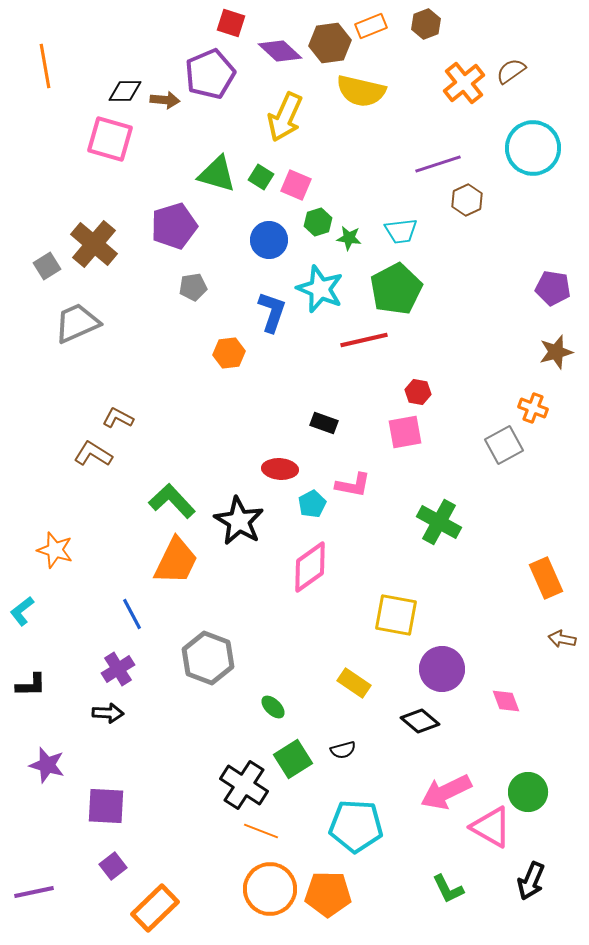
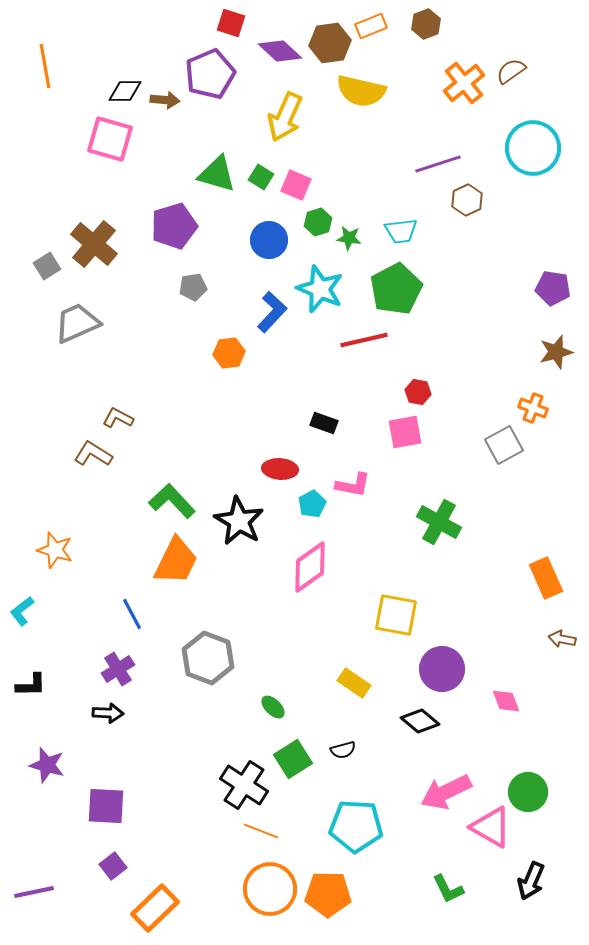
blue L-shape at (272, 312): rotated 24 degrees clockwise
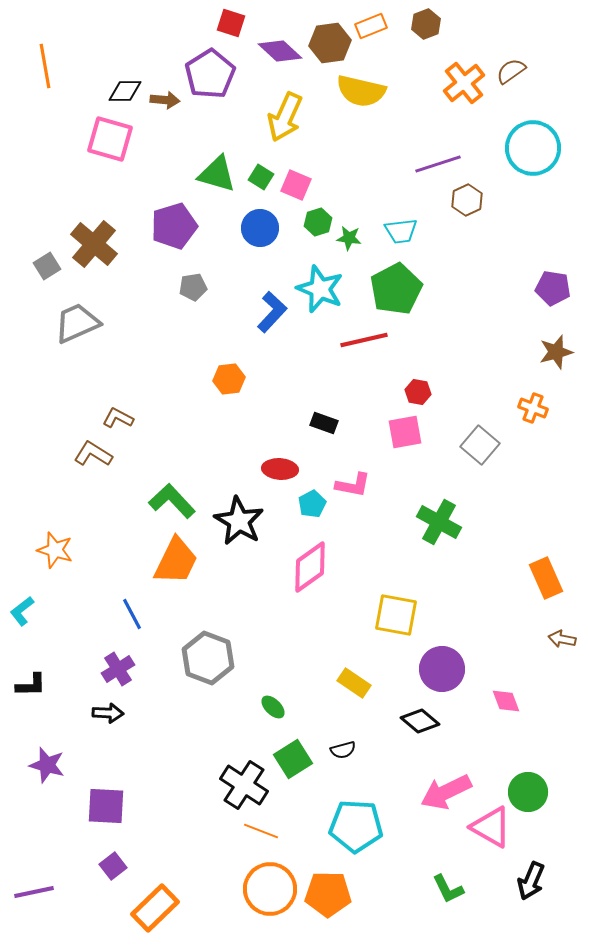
purple pentagon at (210, 74): rotated 9 degrees counterclockwise
blue circle at (269, 240): moved 9 px left, 12 px up
orange hexagon at (229, 353): moved 26 px down
gray square at (504, 445): moved 24 px left; rotated 21 degrees counterclockwise
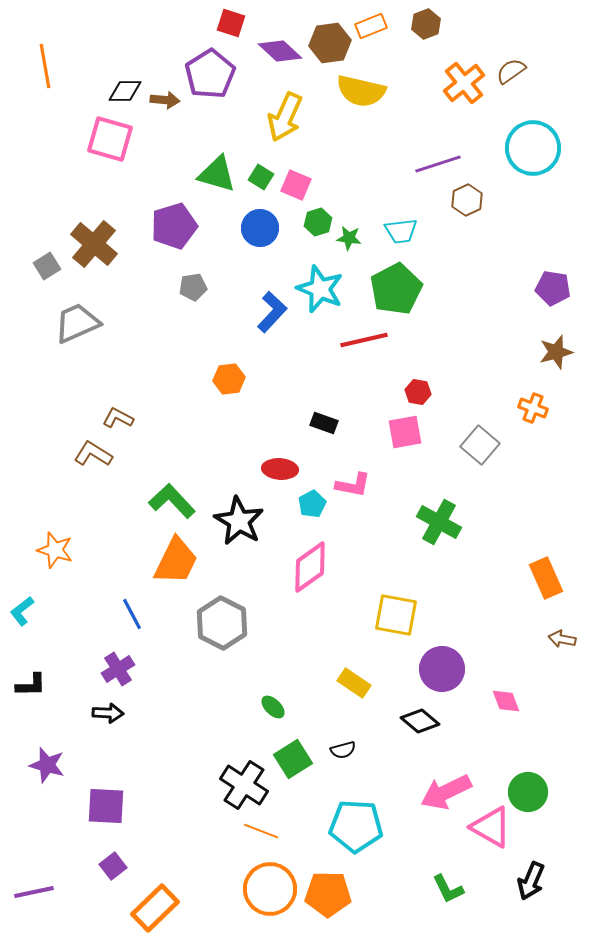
gray hexagon at (208, 658): moved 14 px right, 35 px up; rotated 6 degrees clockwise
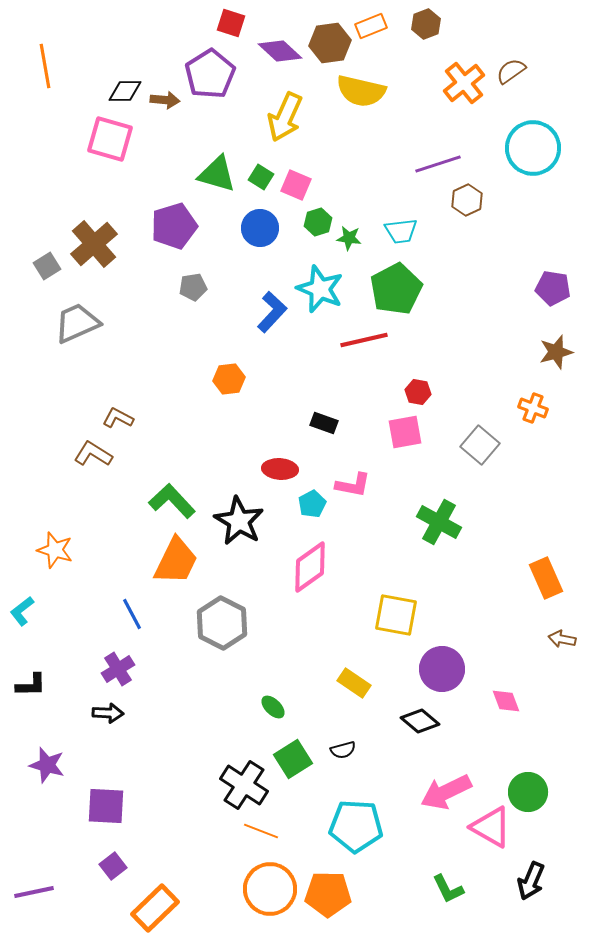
brown cross at (94, 244): rotated 9 degrees clockwise
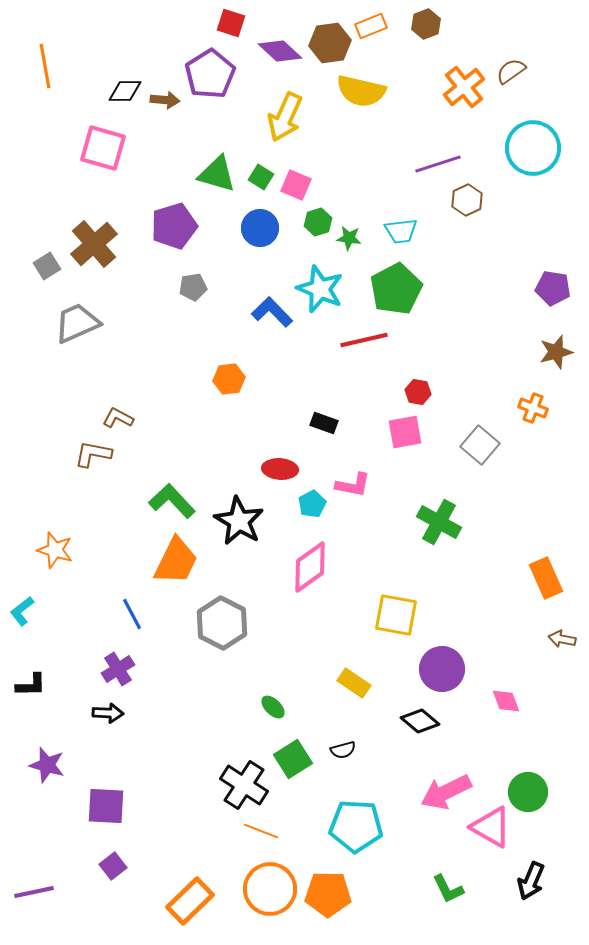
orange cross at (464, 83): moved 4 px down
pink square at (110, 139): moved 7 px left, 9 px down
blue L-shape at (272, 312): rotated 87 degrees counterclockwise
brown L-shape at (93, 454): rotated 21 degrees counterclockwise
orange rectangle at (155, 908): moved 35 px right, 7 px up
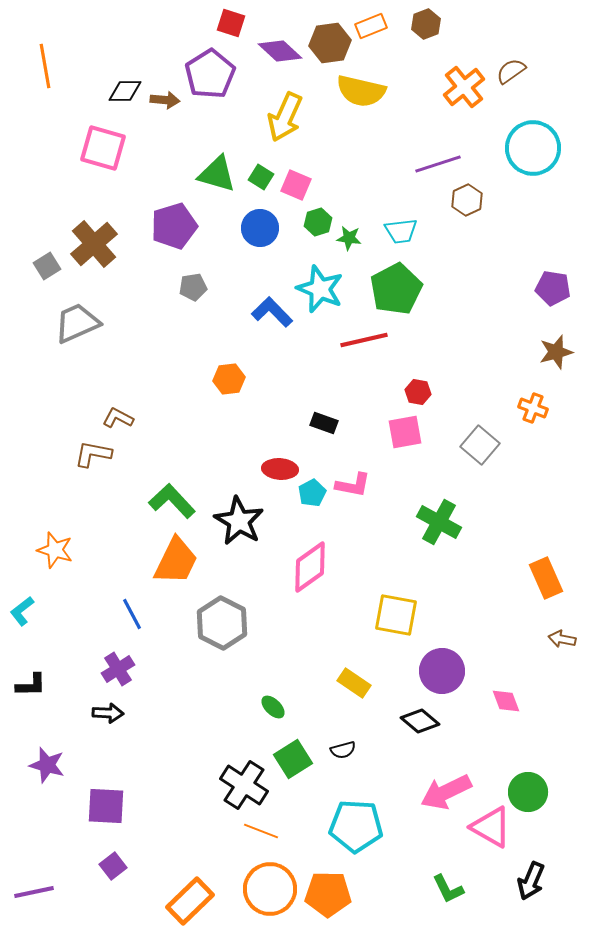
cyan pentagon at (312, 504): moved 11 px up
purple circle at (442, 669): moved 2 px down
